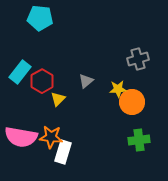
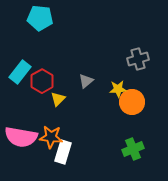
green cross: moved 6 px left, 9 px down; rotated 15 degrees counterclockwise
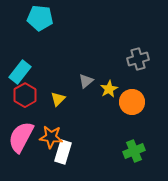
red hexagon: moved 17 px left, 14 px down
yellow star: moved 9 px left; rotated 24 degrees counterclockwise
pink semicircle: rotated 108 degrees clockwise
green cross: moved 1 px right, 2 px down
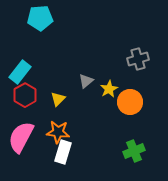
cyan pentagon: rotated 10 degrees counterclockwise
orange circle: moved 2 px left
orange star: moved 7 px right, 5 px up
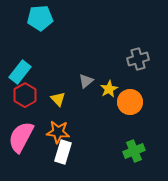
yellow triangle: rotated 28 degrees counterclockwise
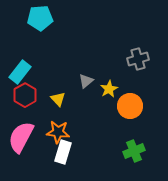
orange circle: moved 4 px down
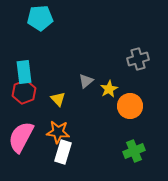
cyan rectangle: moved 4 px right; rotated 45 degrees counterclockwise
red hexagon: moved 1 px left, 3 px up; rotated 10 degrees clockwise
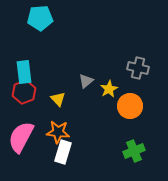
gray cross: moved 9 px down; rotated 30 degrees clockwise
